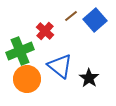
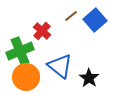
red cross: moved 3 px left
orange circle: moved 1 px left, 2 px up
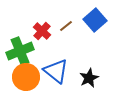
brown line: moved 5 px left, 10 px down
blue triangle: moved 4 px left, 5 px down
black star: rotated 12 degrees clockwise
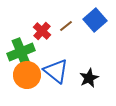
green cross: moved 1 px right, 1 px down
orange circle: moved 1 px right, 2 px up
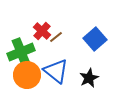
blue square: moved 19 px down
brown line: moved 10 px left, 11 px down
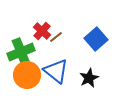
blue square: moved 1 px right
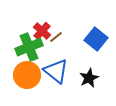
blue square: rotated 10 degrees counterclockwise
green cross: moved 8 px right, 5 px up
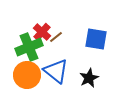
red cross: moved 1 px down
blue square: rotated 30 degrees counterclockwise
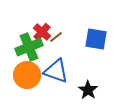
blue triangle: rotated 20 degrees counterclockwise
black star: moved 1 px left, 12 px down; rotated 12 degrees counterclockwise
